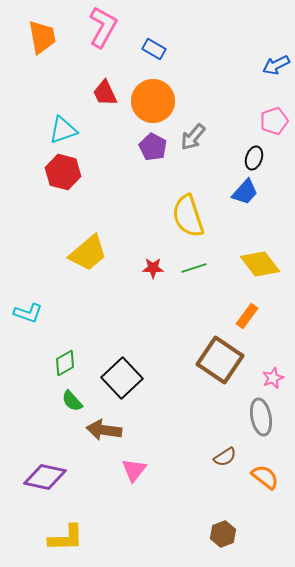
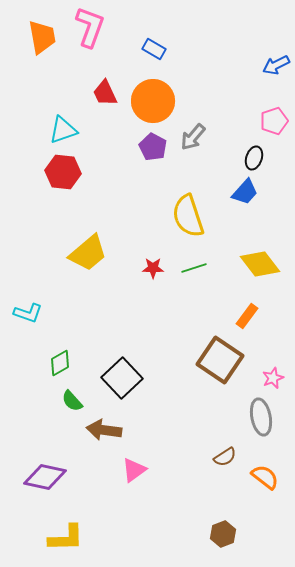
pink L-shape: moved 13 px left; rotated 9 degrees counterclockwise
red hexagon: rotated 8 degrees counterclockwise
green diamond: moved 5 px left
pink triangle: rotated 16 degrees clockwise
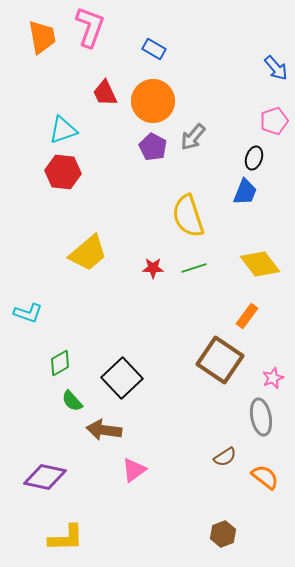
blue arrow: moved 3 px down; rotated 104 degrees counterclockwise
blue trapezoid: rotated 20 degrees counterclockwise
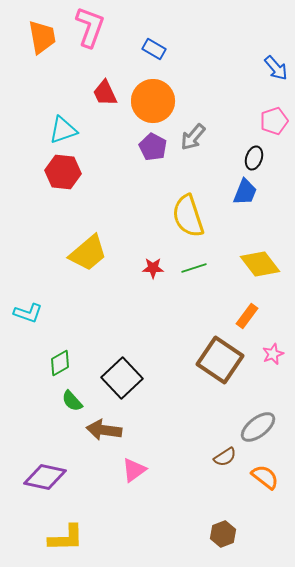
pink star: moved 24 px up
gray ellipse: moved 3 px left, 10 px down; rotated 63 degrees clockwise
